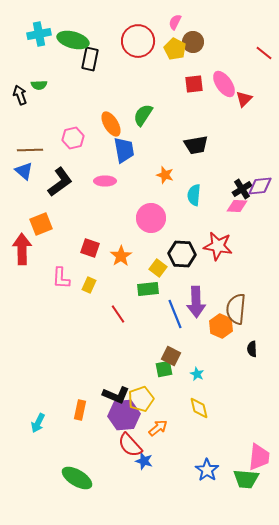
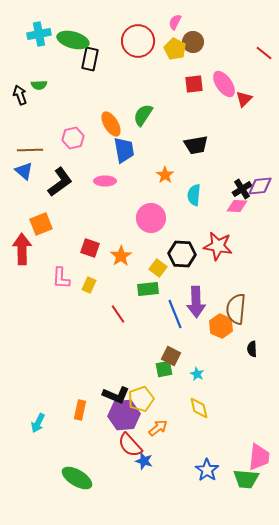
orange star at (165, 175): rotated 18 degrees clockwise
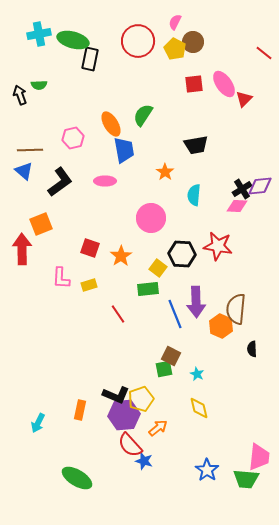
orange star at (165, 175): moved 3 px up
yellow rectangle at (89, 285): rotated 49 degrees clockwise
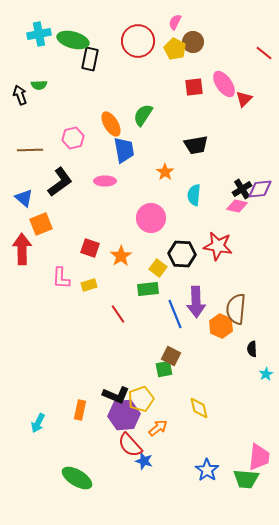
red square at (194, 84): moved 3 px down
blue triangle at (24, 171): moved 27 px down
purple diamond at (260, 186): moved 3 px down
pink diamond at (237, 206): rotated 10 degrees clockwise
cyan star at (197, 374): moved 69 px right; rotated 16 degrees clockwise
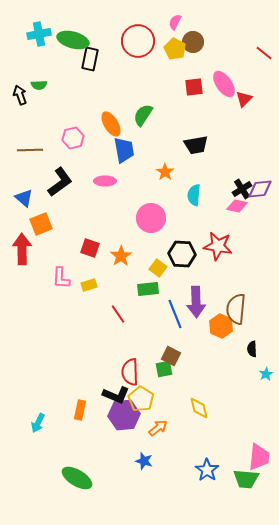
yellow pentagon at (141, 399): rotated 20 degrees counterclockwise
red semicircle at (130, 445): moved 73 px up; rotated 40 degrees clockwise
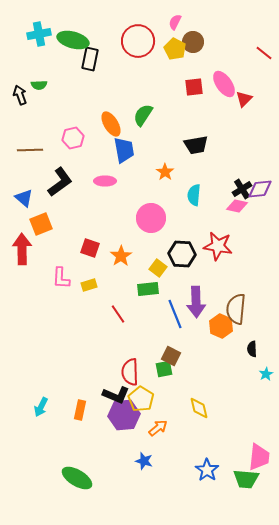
cyan arrow at (38, 423): moved 3 px right, 16 px up
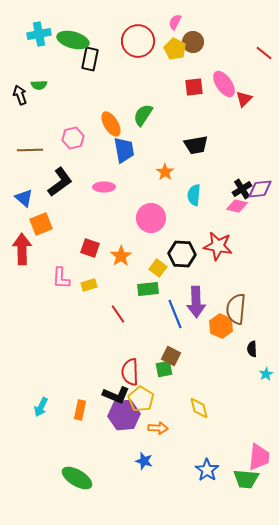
pink ellipse at (105, 181): moved 1 px left, 6 px down
orange arrow at (158, 428): rotated 42 degrees clockwise
